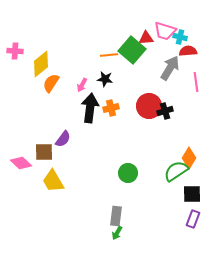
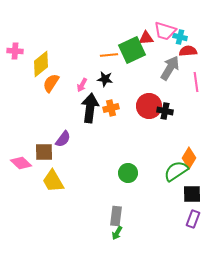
green square: rotated 24 degrees clockwise
black cross: rotated 28 degrees clockwise
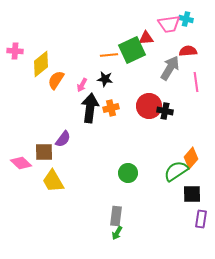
pink trapezoid: moved 4 px right, 7 px up; rotated 25 degrees counterclockwise
cyan cross: moved 6 px right, 18 px up
orange semicircle: moved 5 px right, 3 px up
orange diamond: moved 2 px right; rotated 10 degrees clockwise
purple rectangle: moved 8 px right; rotated 12 degrees counterclockwise
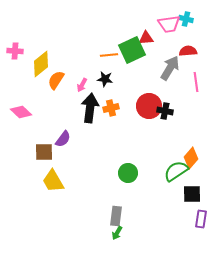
pink diamond: moved 51 px up
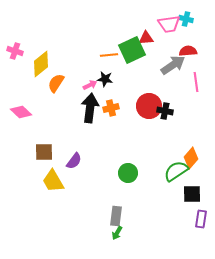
pink cross: rotated 14 degrees clockwise
gray arrow: moved 3 px right, 3 px up; rotated 25 degrees clockwise
orange semicircle: moved 3 px down
pink arrow: moved 8 px right; rotated 144 degrees counterclockwise
purple semicircle: moved 11 px right, 22 px down
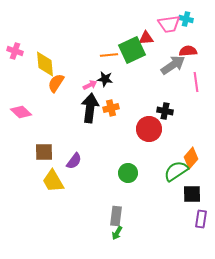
yellow diamond: moved 4 px right; rotated 56 degrees counterclockwise
red circle: moved 23 px down
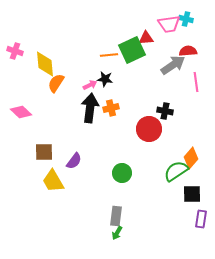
green circle: moved 6 px left
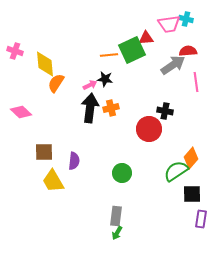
purple semicircle: rotated 30 degrees counterclockwise
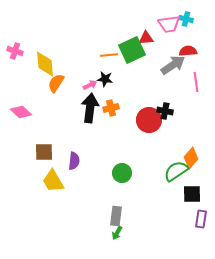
red circle: moved 9 px up
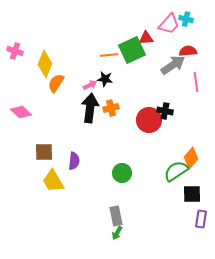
pink trapezoid: rotated 40 degrees counterclockwise
yellow diamond: rotated 28 degrees clockwise
gray rectangle: rotated 18 degrees counterclockwise
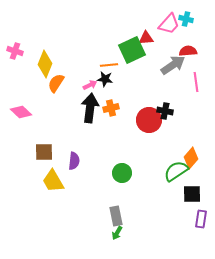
orange line: moved 10 px down
